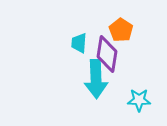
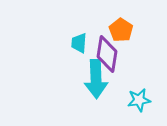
cyan star: rotated 10 degrees counterclockwise
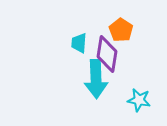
cyan star: rotated 20 degrees clockwise
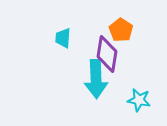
cyan trapezoid: moved 16 px left, 5 px up
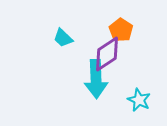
cyan trapezoid: rotated 50 degrees counterclockwise
purple diamond: rotated 48 degrees clockwise
cyan star: rotated 15 degrees clockwise
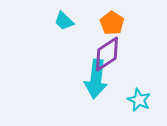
orange pentagon: moved 9 px left, 7 px up
cyan trapezoid: moved 1 px right, 17 px up
cyan arrow: rotated 9 degrees clockwise
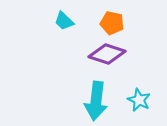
orange pentagon: rotated 20 degrees counterclockwise
purple diamond: rotated 51 degrees clockwise
cyan arrow: moved 22 px down
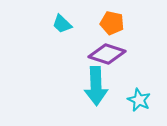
cyan trapezoid: moved 2 px left, 3 px down
cyan arrow: moved 15 px up; rotated 9 degrees counterclockwise
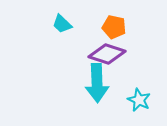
orange pentagon: moved 2 px right, 4 px down
cyan arrow: moved 1 px right, 3 px up
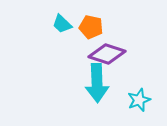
orange pentagon: moved 23 px left
cyan star: rotated 25 degrees clockwise
